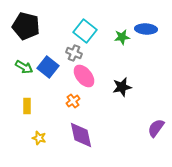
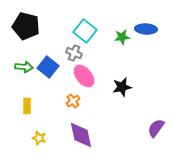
green arrow: rotated 24 degrees counterclockwise
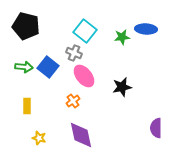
purple semicircle: rotated 36 degrees counterclockwise
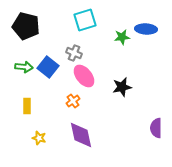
cyan square: moved 11 px up; rotated 35 degrees clockwise
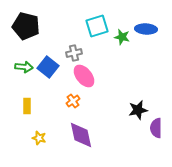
cyan square: moved 12 px right, 6 px down
green star: rotated 21 degrees clockwise
gray cross: rotated 35 degrees counterclockwise
black star: moved 16 px right, 23 px down
